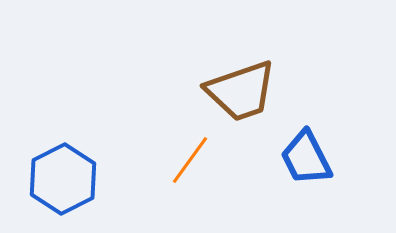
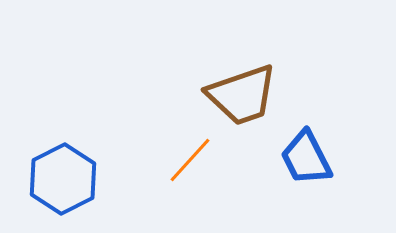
brown trapezoid: moved 1 px right, 4 px down
orange line: rotated 6 degrees clockwise
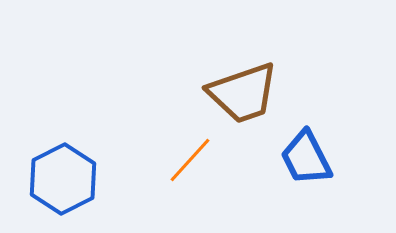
brown trapezoid: moved 1 px right, 2 px up
